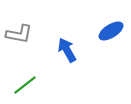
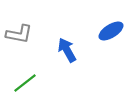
green line: moved 2 px up
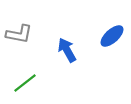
blue ellipse: moved 1 px right, 5 px down; rotated 10 degrees counterclockwise
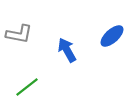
green line: moved 2 px right, 4 px down
